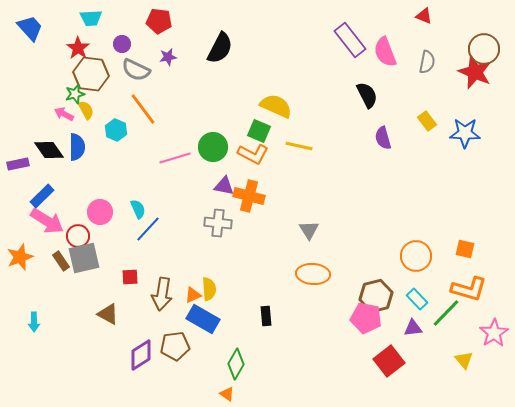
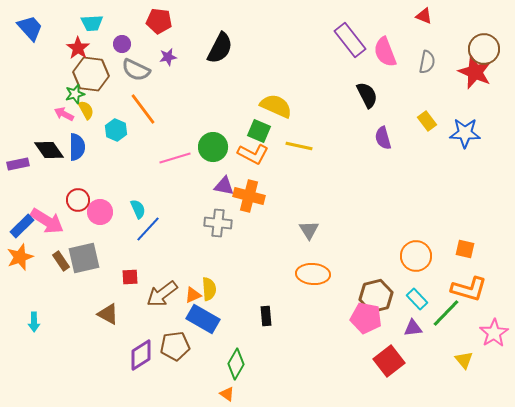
cyan trapezoid at (91, 18): moved 1 px right, 5 px down
blue rectangle at (42, 196): moved 20 px left, 30 px down
red circle at (78, 236): moved 36 px up
brown arrow at (162, 294): rotated 44 degrees clockwise
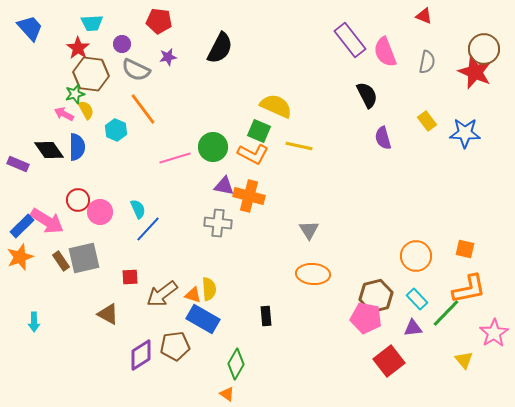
purple rectangle at (18, 164): rotated 35 degrees clockwise
orange L-shape at (469, 289): rotated 27 degrees counterclockwise
orange triangle at (193, 295): rotated 42 degrees clockwise
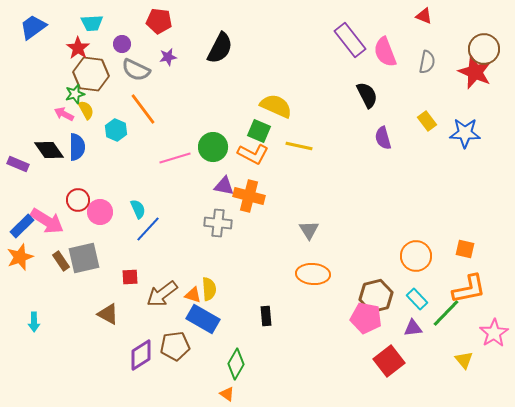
blue trapezoid at (30, 28): moved 3 px right, 1 px up; rotated 84 degrees counterclockwise
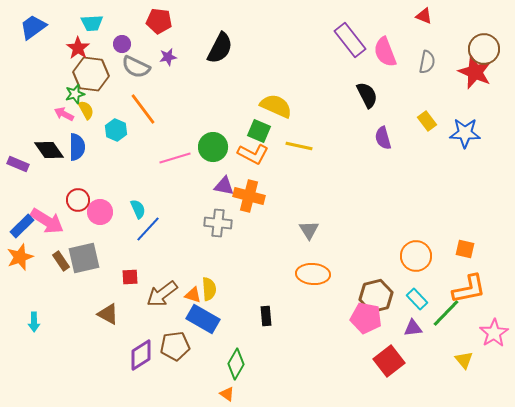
gray semicircle at (136, 70): moved 3 px up
